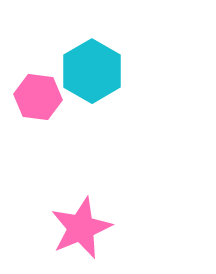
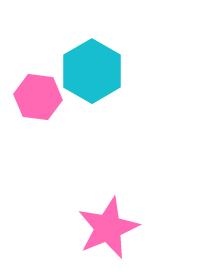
pink star: moved 27 px right
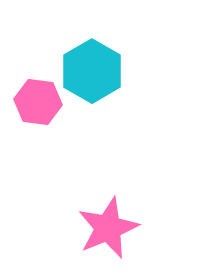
pink hexagon: moved 5 px down
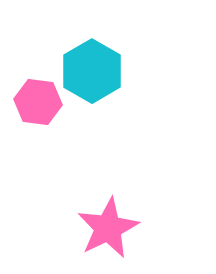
pink star: rotated 4 degrees counterclockwise
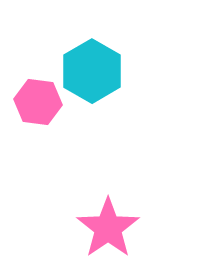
pink star: rotated 8 degrees counterclockwise
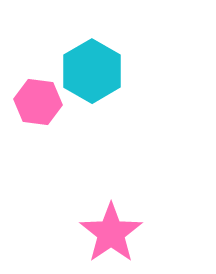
pink star: moved 3 px right, 5 px down
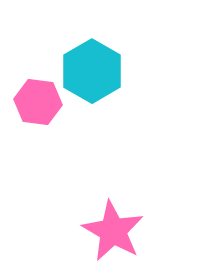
pink star: moved 2 px right, 2 px up; rotated 8 degrees counterclockwise
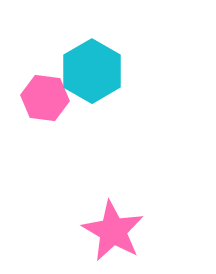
pink hexagon: moved 7 px right, 4 px up
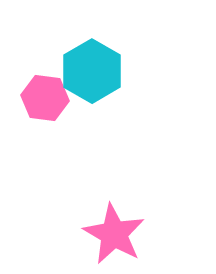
pink star: moved 1 px right, 3 px down
